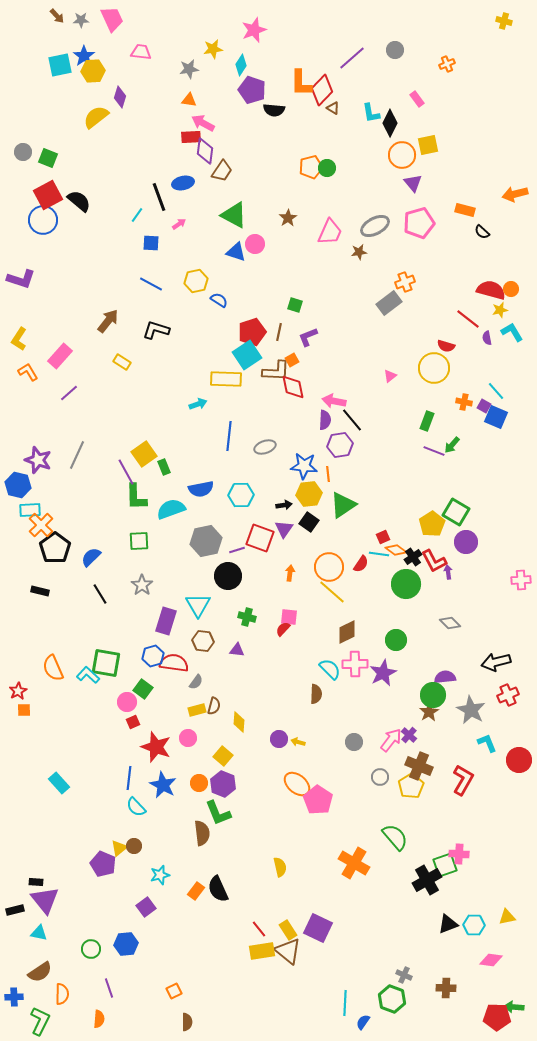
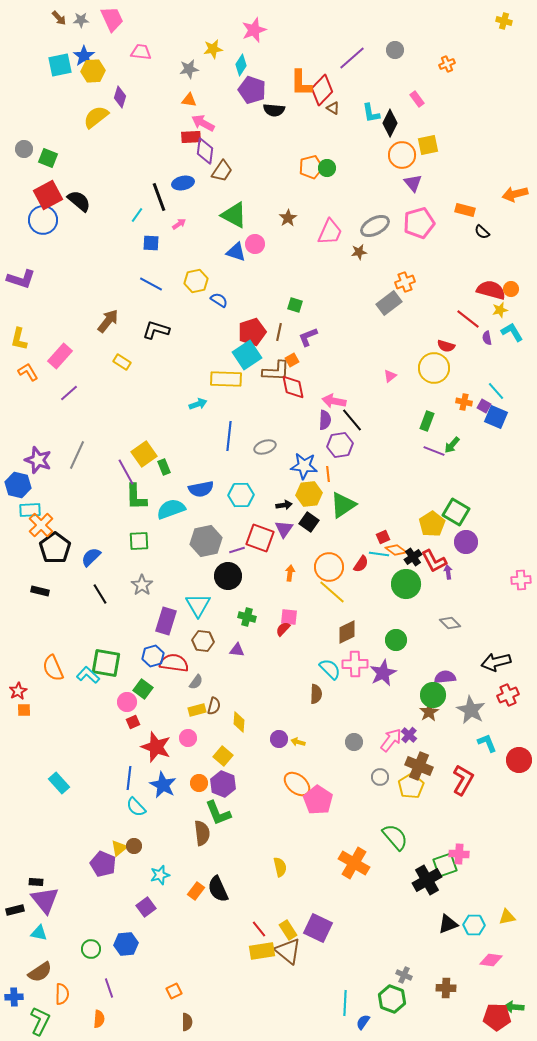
brown arrow at (57, 16): moved 2 px right, 2 px down
gray circle at (23, 152): moved 1 px right, 3 px up
yellow L-shape at (19, 339): rotated 20 degrees counterclockwise
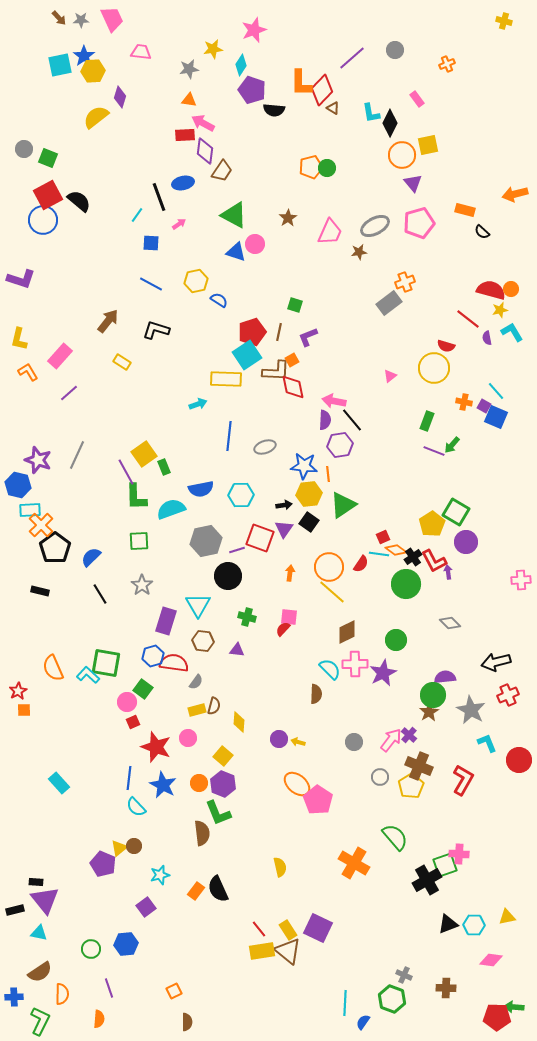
red rectangle at (191, 137): moved 6 px left, 2 px up
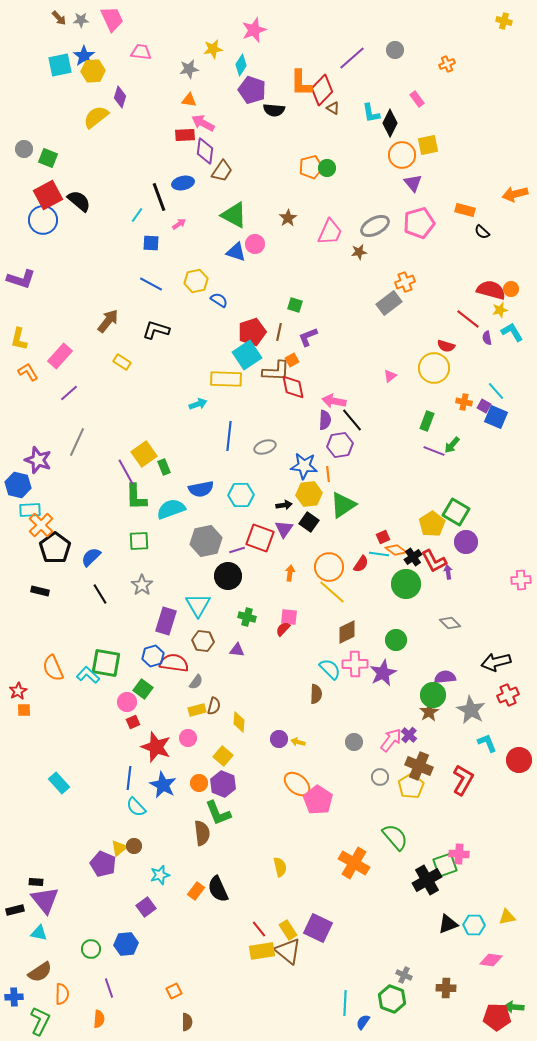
gray line at (77, 455): moved 13 px up
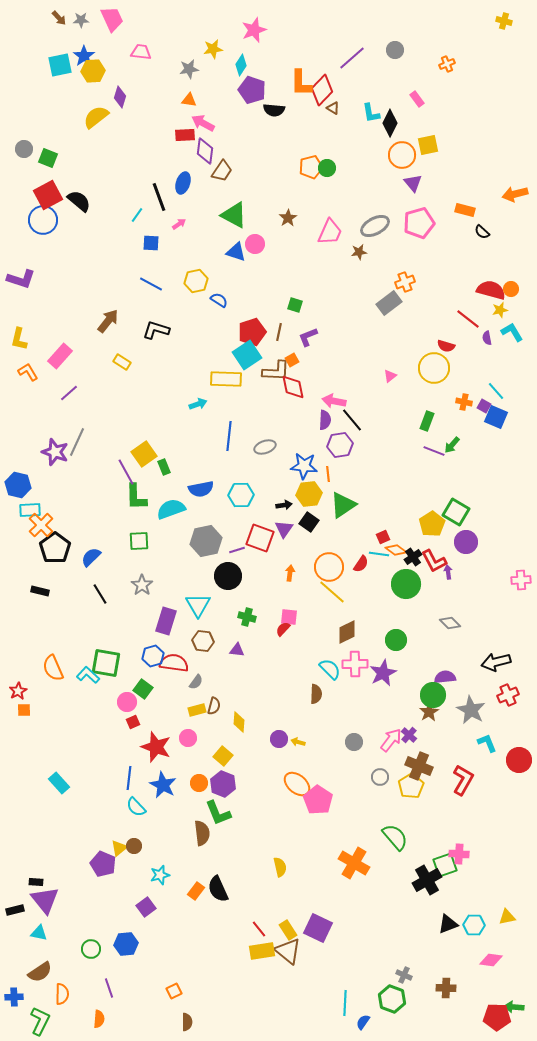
blue ellipse at (183, 183): rotated 60 degrees counterclockwise
purple star at (38, 460): moved 17 px right, 8 px up
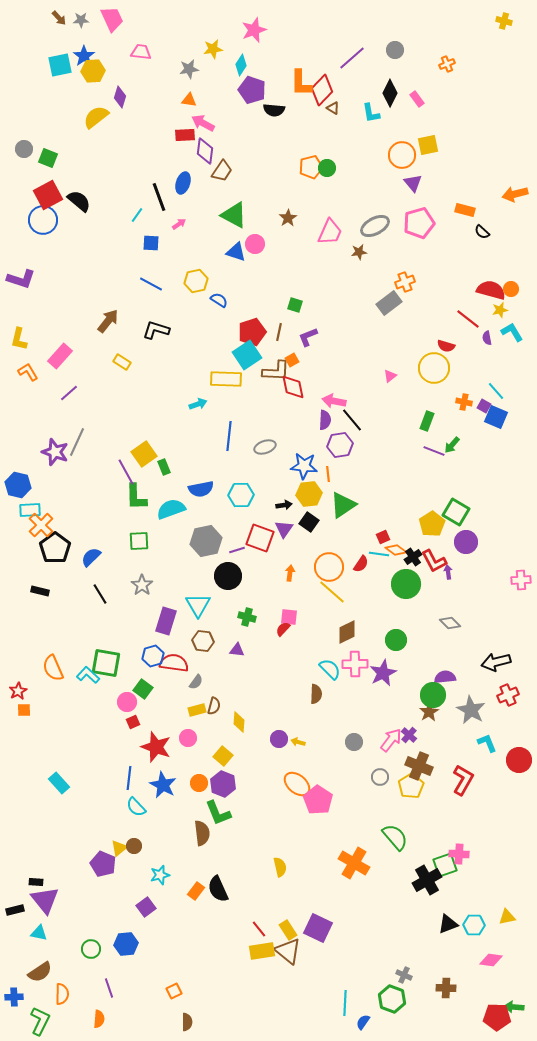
black diamond at (390, 123): moved 30 px up
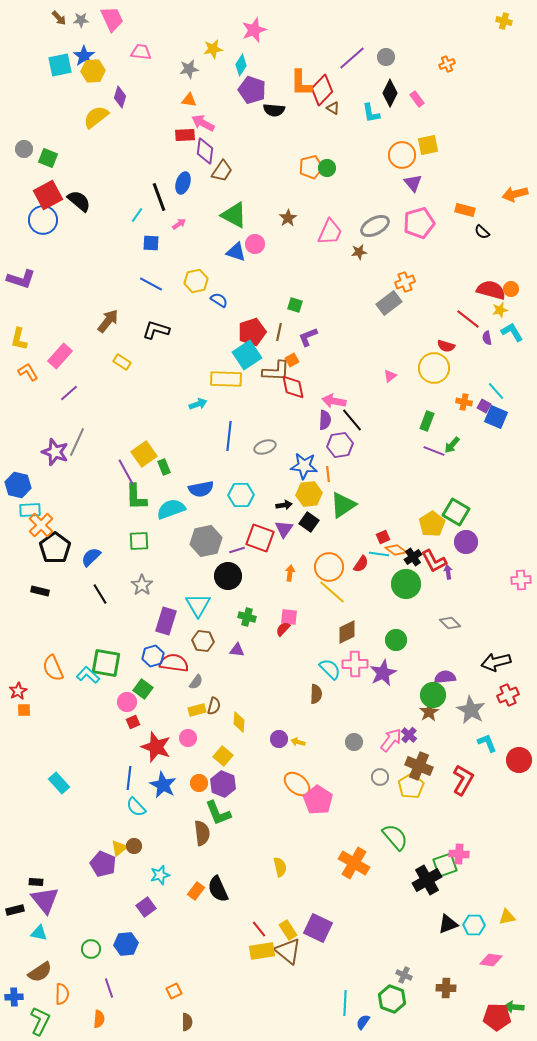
gray circle at (395, 50): moved 9 px left, 7 px down
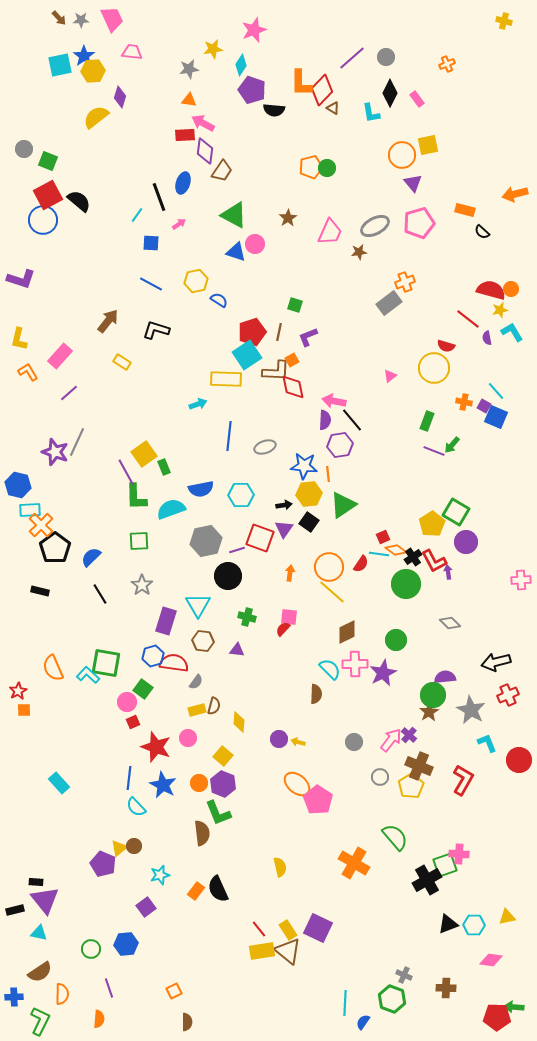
pink trapezoid at (141, 52): moved 9 px left
green square at (48, 158): moved 3 px down
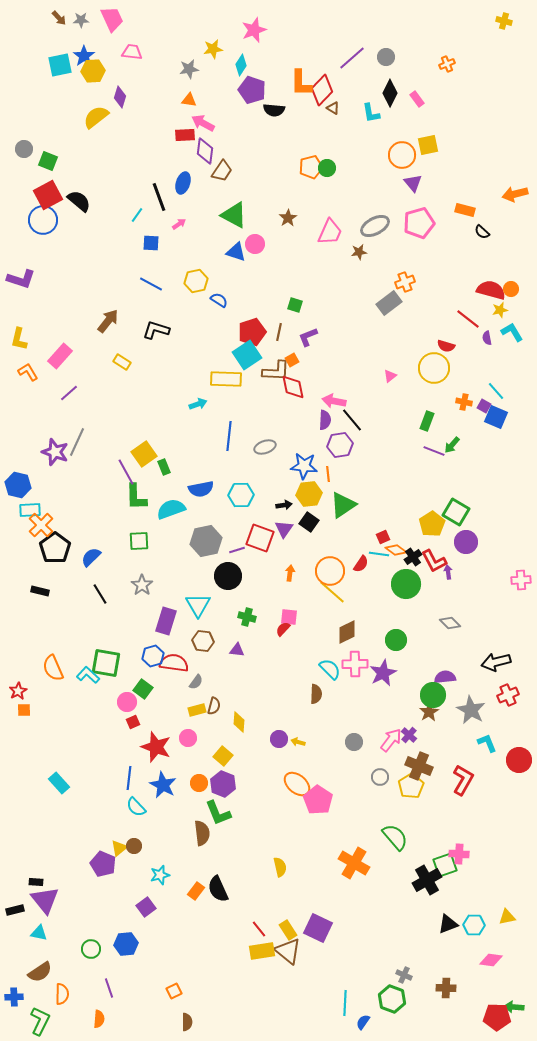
orange circle at (329, 567): moved 1 px right, 4 px down
